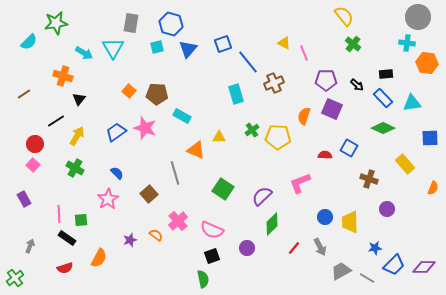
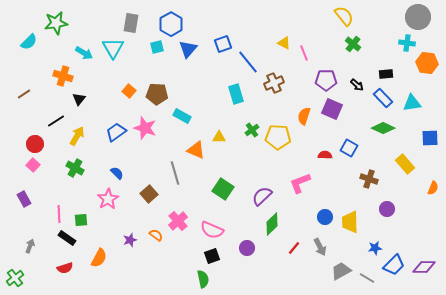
blue hexagon at (171, 24): rotated 15 degrees clockwise
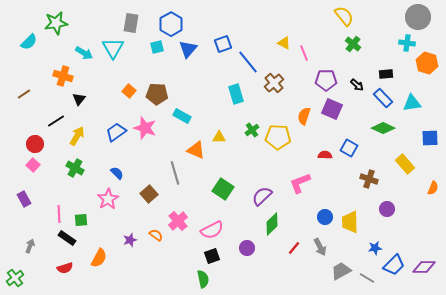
orange hexagon at (427, 63): rotated 10 degrees clockwise
brown cross at (274, 83): rotated 18 degrees counterclockwise
pink semicircle at (212, 230): rotated 50 degrees counterclockwise
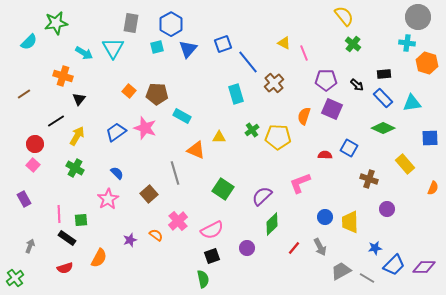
black rectangle at (386, 74): moved 2 px left
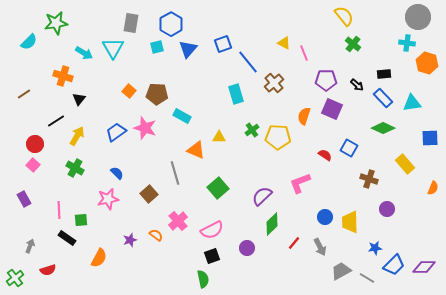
red semicircle at (325, 155): rotated 32 degrees clockwise
green square at (223, 189): moved 5 px left, 1 px up; rotated 15 degrees clockwise
pink star at (108, 199): rotated 20 degrees clockwise
pink line at (59, 214): moved 4 px up
red line at (294, 248): moved 5 px up
red semicircle at (65, 268): moved 17 px left, 2 px down
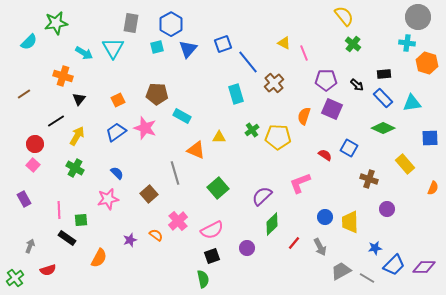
orange square at (129, 91): moved 11 px left, 9 px down; rotated 24 degrees clockwise
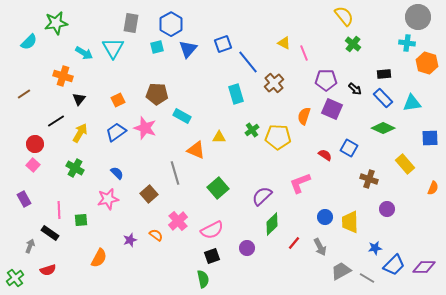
black arrow at (357, 85): moved 2 px left, 4 px down
yellow arrow at (77, 136): moved 3 px right, 3 px up
black rectangle at (67, 238): moved 17 px left, 5 px up
